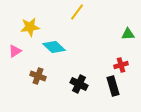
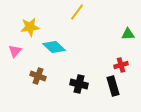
pink triangle: rotated 16 degrees counterclockwise
black cross: rotated 12 degrees counterclockwise
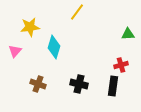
cyan diamond: rotated 65 degrees clockwise
brown cross: moved 8 px down
black rectangle: rotated 24 degrees clockwise
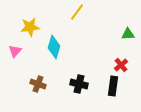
red cross: rotated 24 degrees counterclockwise
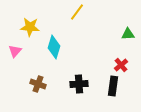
yellow star: rotated 12 degrees clockwise
black cross: rotated 18 degrees counterclockwise
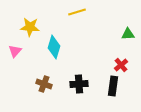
yellow line: rotated 36 degrees clockwise
brown cross: moved 6 px right
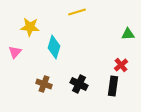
pink triangle: moved 1 px down
black cross: rotated 30 degrees clockwise
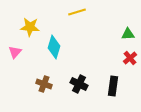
red cross: moved 9 px right, 7 px up
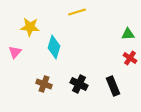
red cross: rotated 16 degrees counterclockwise
black rectangle: rotated 30 degrees counterclockwise
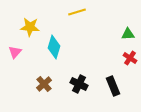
brown cross: rotated 28 degrees clockwise
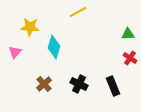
yellow line: moved 1 px right; rotated 12 degrees counterclockwise
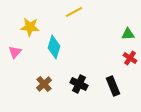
yellow line: moved 4 px left
